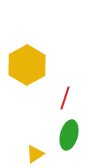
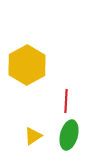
red line: moved 1 px right, 3 px down; rotated 15 degrees counterclockwise
yellow triangle: moved 2 px left, 18 px up
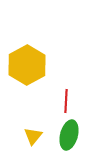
yellow triangle: rotated 18 degrees counterclockwise
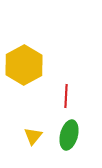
yellow hexagon: moved 3 px left
red line: moved 5 px up
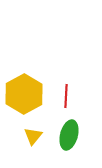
yellow hexagon: moved 29 px down
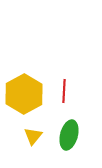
red line: moved 2 px left, 5 px up
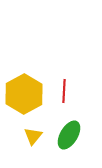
green ellipse: rotated 16 degrees clockwise
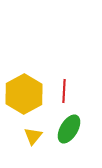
green ellipse: moved 6 px up
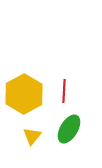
yellow triangle: moved 1 px left
